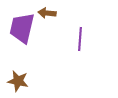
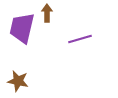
brown arrow: rotated 84 degrees clockwise
purple line: rotated 70 degrees clockwise
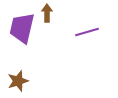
purple line: moved 7 px right, 7 px up
brown star: rotated 30 degrees counterclockwise
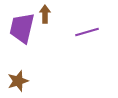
brown arrow: moved 2 px left, 1 px down
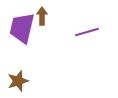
brown arrow: moved 3 px left, 2 px down
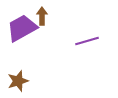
purple trapezoid: rotated 48 degrees clockwise
purple line: moved 9 px down
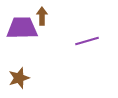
purple trapezoid: rotated 28 degrees clockwise
brown star: moved 1 px right, 3 px up
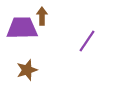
purple line: rotated 40 degrees counterclockwise
brown star: moved 8 px right, 8 px up
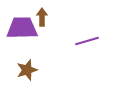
brown arrow: moved 1 px down
purple line: rotated 40 degrees clockwise
